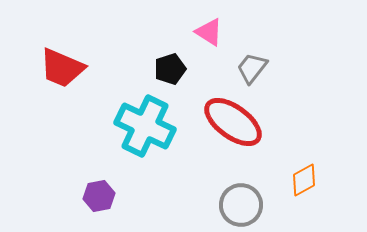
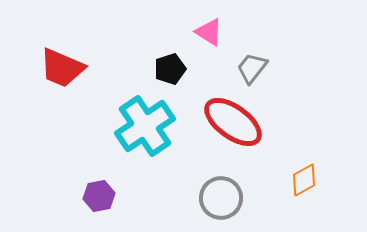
cyan cross: rotated 30 degrees clockwise
gray circle: moved 20 px left, 7 px up
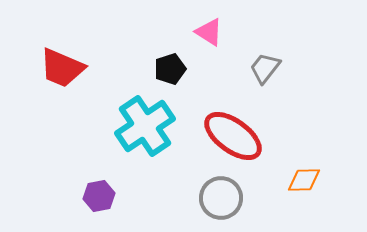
gray trapezoid: moved 13 px right
red ellipse: moved 14 px down
orange diamond: rotated 28 degrees clockwise
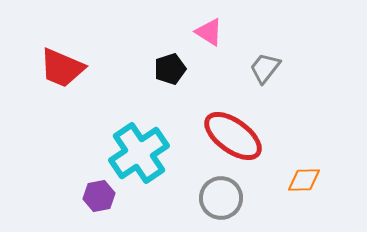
cyan cross: moved 6 px left, 27 px down
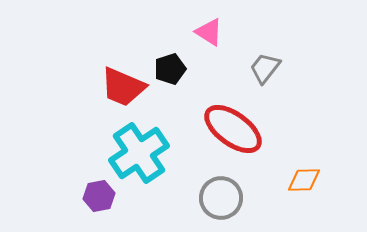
red trapezoid: moved 61 px right, 19 px down
red ellipse: moved 7 px up
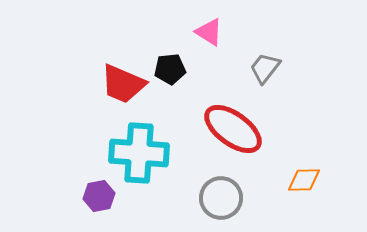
black pentagon: rotated 12 degrees clockwise
red trapezoid: moved 3 px up
cyan cross: rotated 38 degrees clockwise
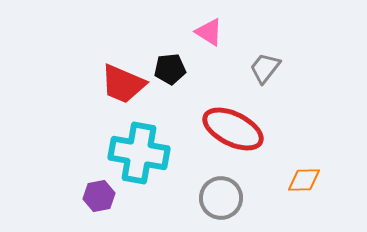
red ellipse: rotated 10 degrees counterclockwise
cyan cross: rotated 6 degrees clockwise
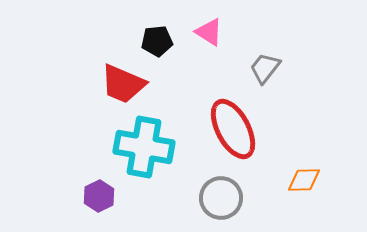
black pentagon: moved 13 px left, 28 px up
red ellipse: rotated 36 degrees clockwise
cyan cross: moved 5 px right, 6 px up
purple hexagon: rotated 16 degrees counterclockwise
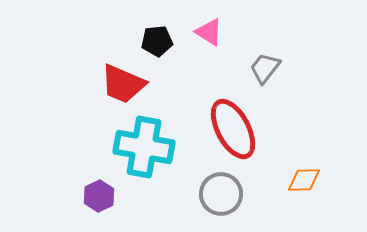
gray circle: moved 4 px up
